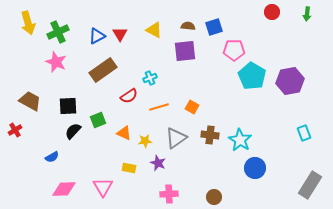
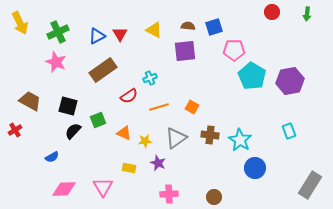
yellow arrow: moved 8 px left; rotated 10 degrees counterclockwise
black square: rotated 18 degrees clockwise
cyan rectangle: moved 15 px left, 2 px up
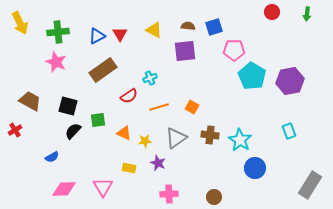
green cross: rotated 20 degrees clockwise
green square: rotated 14 degrees clockwise
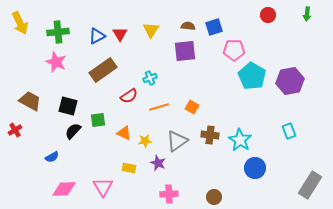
red circle: moved 4 px left, 3 px down
yellow triangle: moved 3 px left; rotated 36 degrees clockwise
gray triangle: moved 1 px right, 3 px down
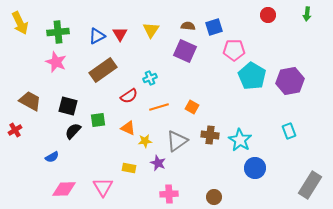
purple square: rotated 30 degrees clockwise
orange triangle: moved 4 px right, 5 px up
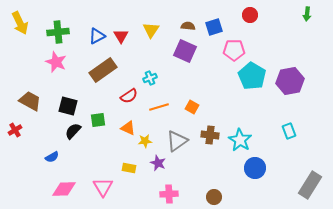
red circle: moved 18 px left
red triangle: moved 1 px right, 2 px down
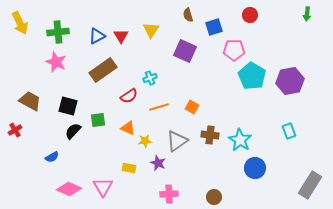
brown semicircle: moved 11 px up; rotated 112 degrees counterclockwise
pink diamond: moved 5 px right; rotated 25 degrees clockwise
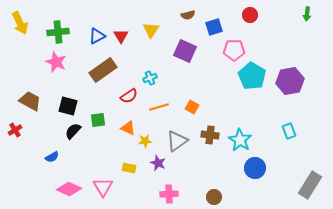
brown semicircle: rotated 88 degrees counterclockwise
